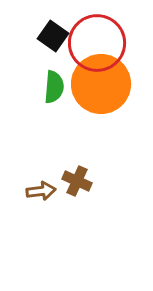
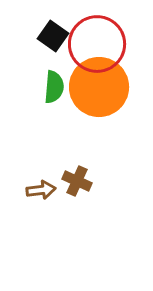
red circle: moved 1 px down
orange circle: moved 2 px left, 3 px down
brown arrow: moved 1 px up
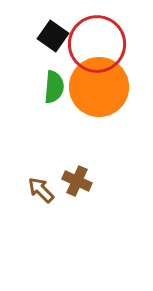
brown arrow: rotated 128 degrees counterclockwise
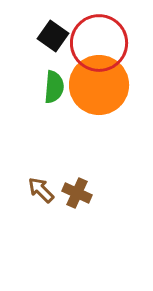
red circle: moved 2 px right, 1 px up
orange circle: moved 2 px up
brown cross: moved 12 px down
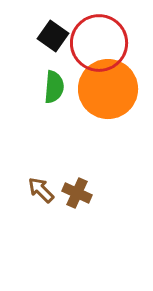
orange circle: moved 9 px right, 4 px down
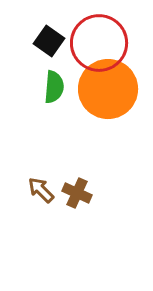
black square: moved 4 px left, 5 px down
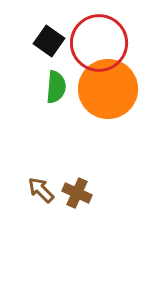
green semicircle: moved 2 px right
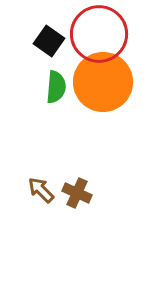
red circle: moved 9 px up
orange circle: moved 5 px left, 7 px up
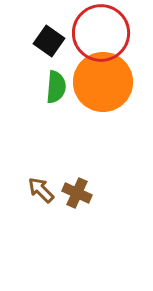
red circle: moved 2 px right, 1 px up
